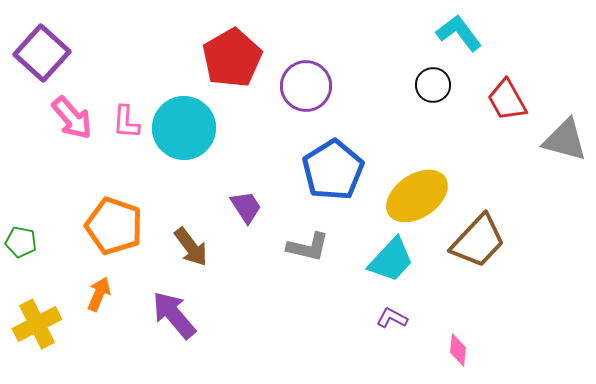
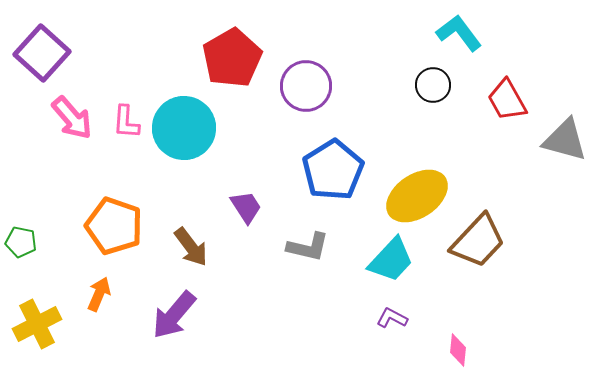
purple arrow: rotated 100 degrees counterclockwise
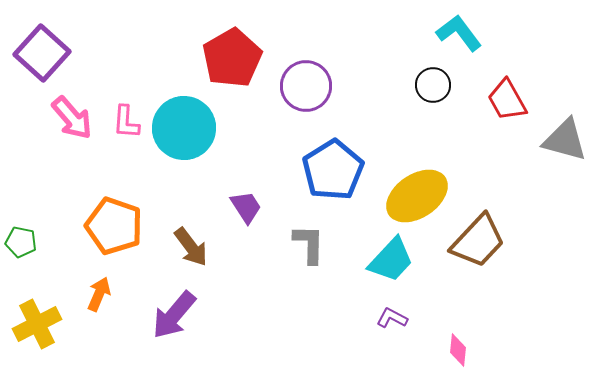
gray L-shape: moved 1 px right, 3 px up; rotated 102 degrees counterclockwise
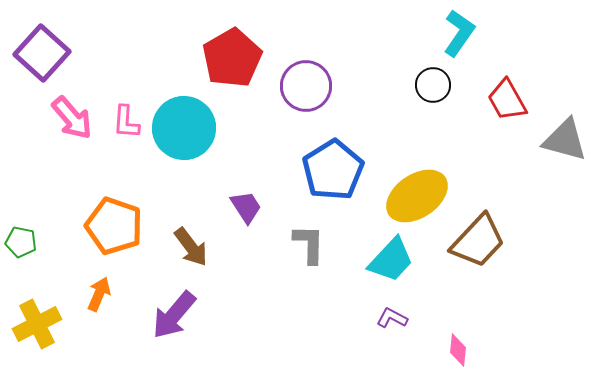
cyan L-shape: rotated 72 degrees clockwise
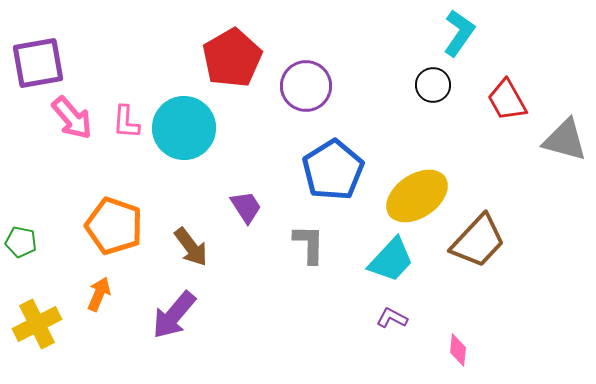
purple square: moved 4 px left, 10 px down; rotated 38 degrees clockwise
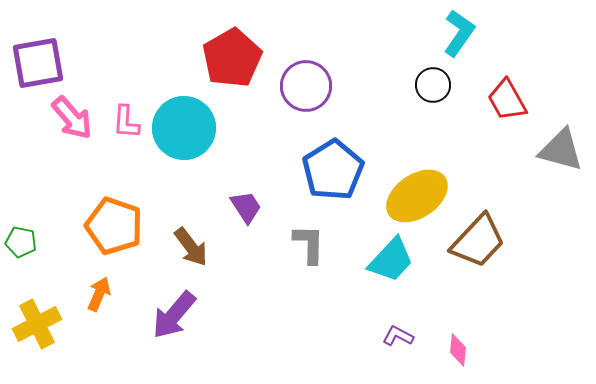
gray triangle: moved 4 px left, 10 px down
purple L-shape: moved 6 px right, 18 px down
